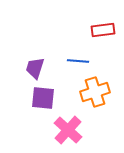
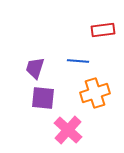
orange cross: moved 1 px down
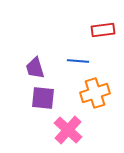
purple trapezoid: rotated 35 degrees counterclockwise
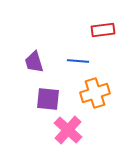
purple trapezoid: moved 1 px left, 6 px up
purple square: moved 5 px right, 1 px down
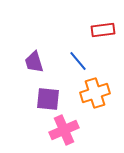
blue line: rotated 45 degrees clockwise
pink cross: moved 4 px left; rotated 24 degrees clockwise
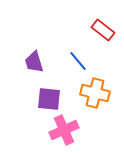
red rectangle: rotated 45 degrees clockwise
orange cross: rotated 32 degrees clockwise
purple square: moved 1 px right
